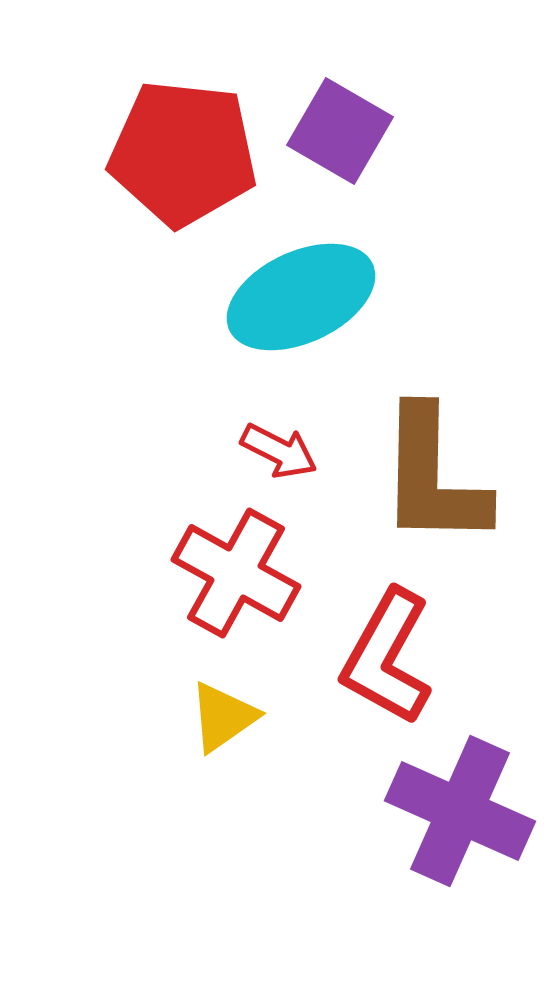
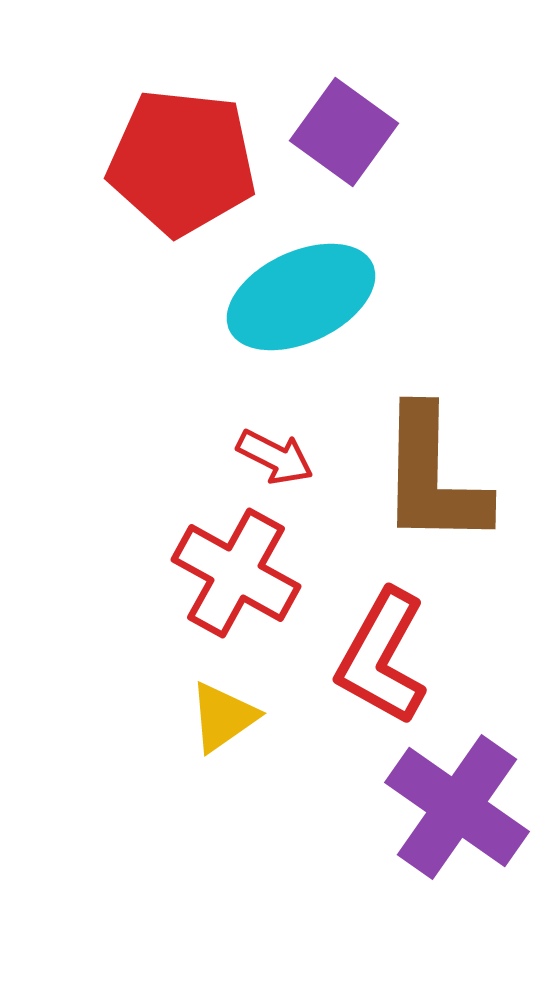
purple square: moved 4 px right, 1 px down; rotated 6 degrees clockwise
red pentagon: moved 1 px left, 9 px down
red arrow: moved 4 px left, 6 px down
red L-shape: moved 5 px left
purple cross: moved 3 px left, 4 px up; rotated 11 degrees clockwise
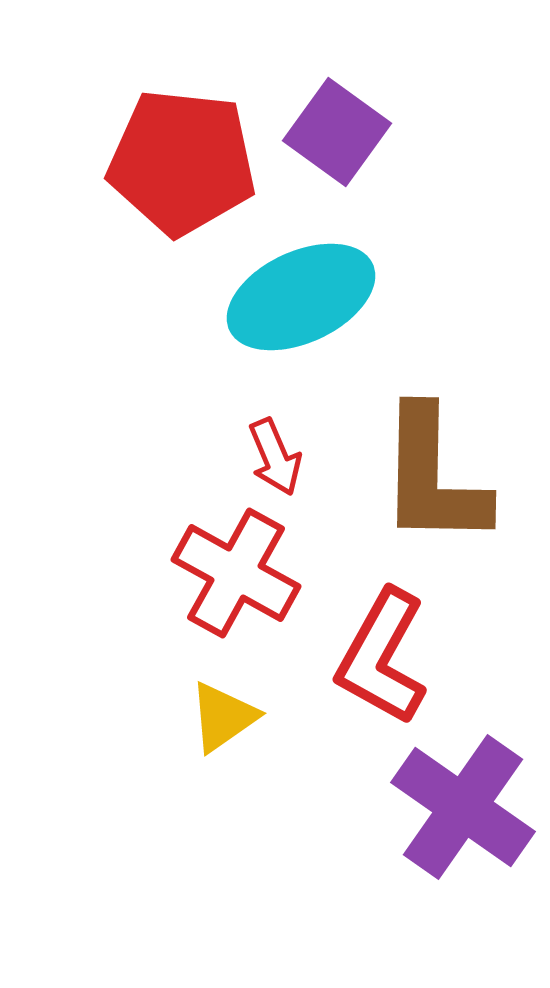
purple square: moved 7 px left
red arrow: rotated 40 degrees clockwise
purple cross: moved 6 px right
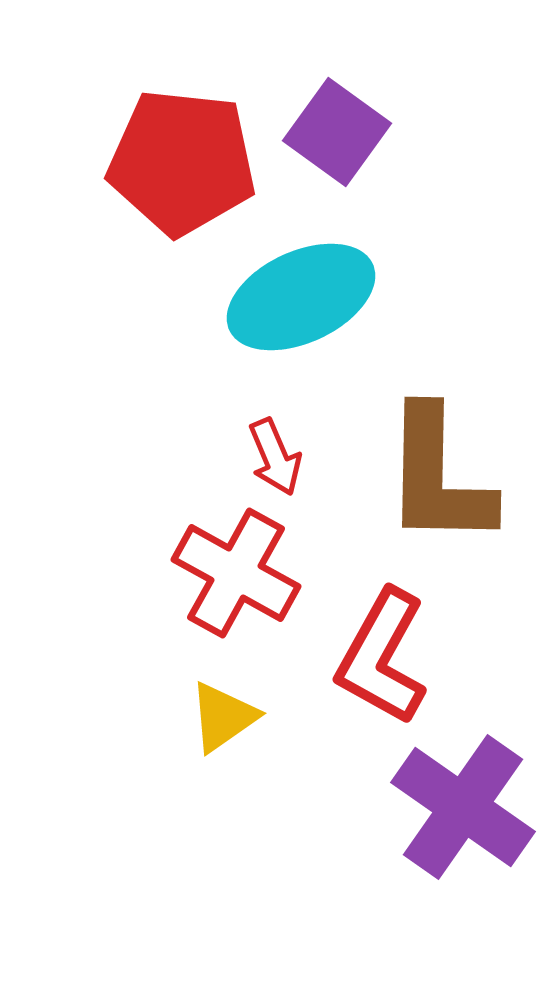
brown L-shape: moved 5 px right
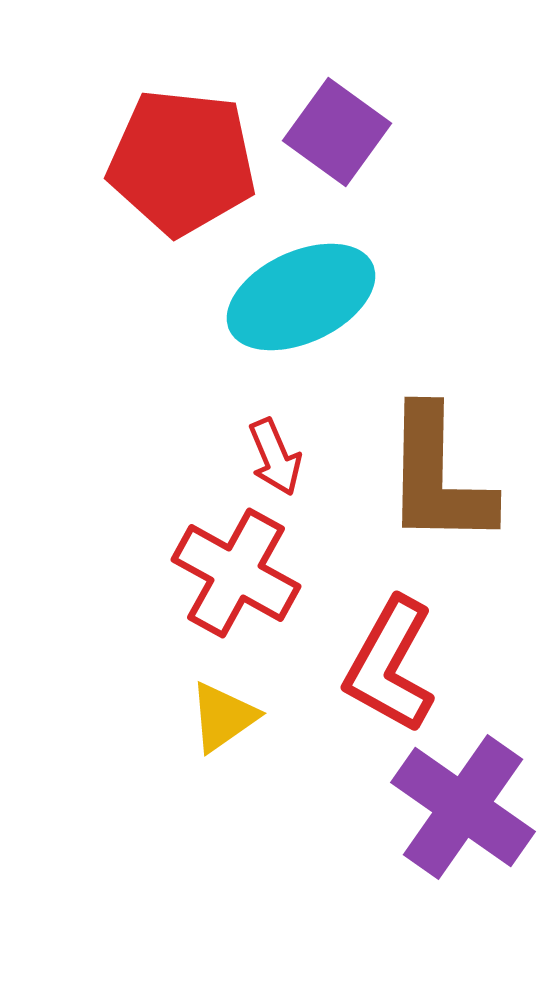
red L-shape: moved 8 px right, 8 px down
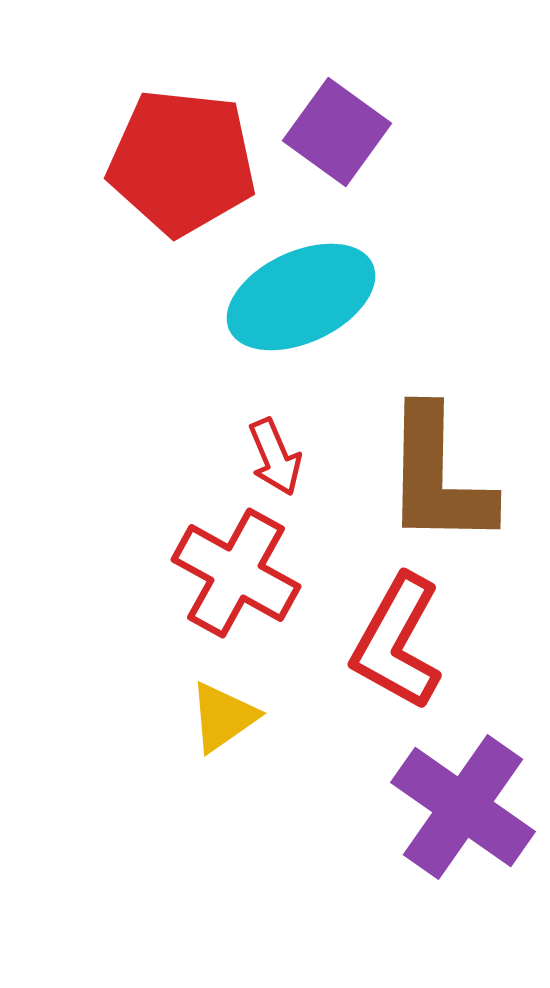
red L-shape: moved 7 px right, 23 px up
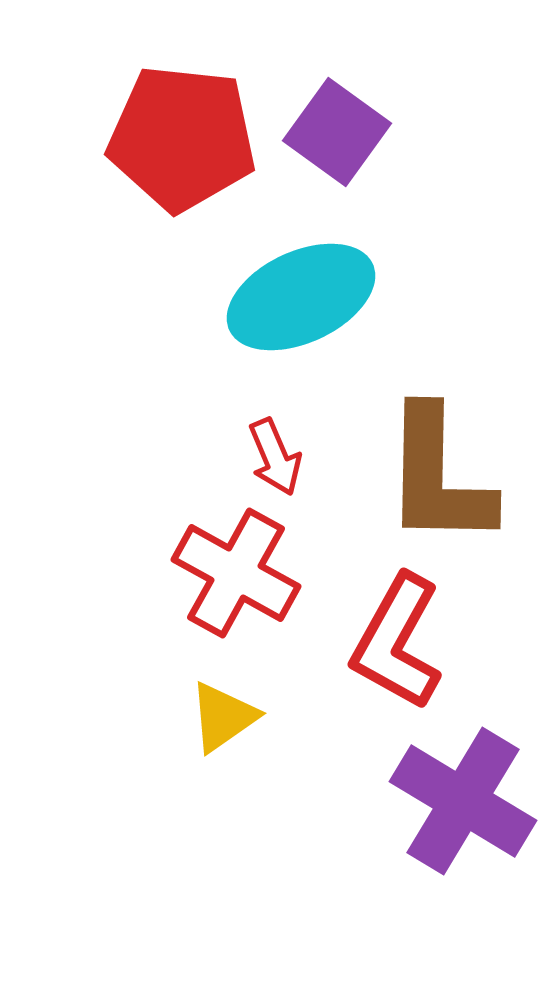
red pentagon: moved 24 px up
purple cross: moved 6 px up; rotated 4 degrees counterclockwise
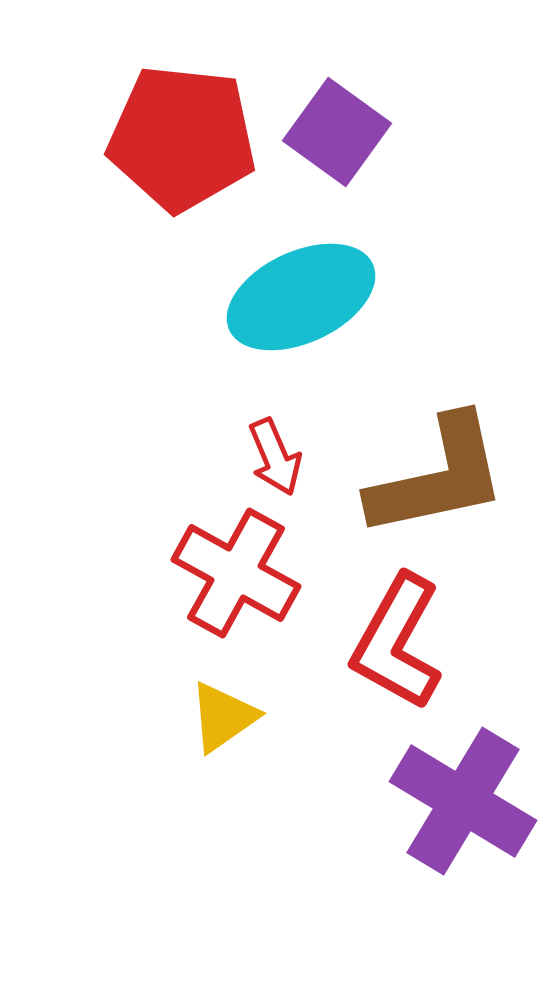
brown L-shape: rotated 103 degrees counterclockwise
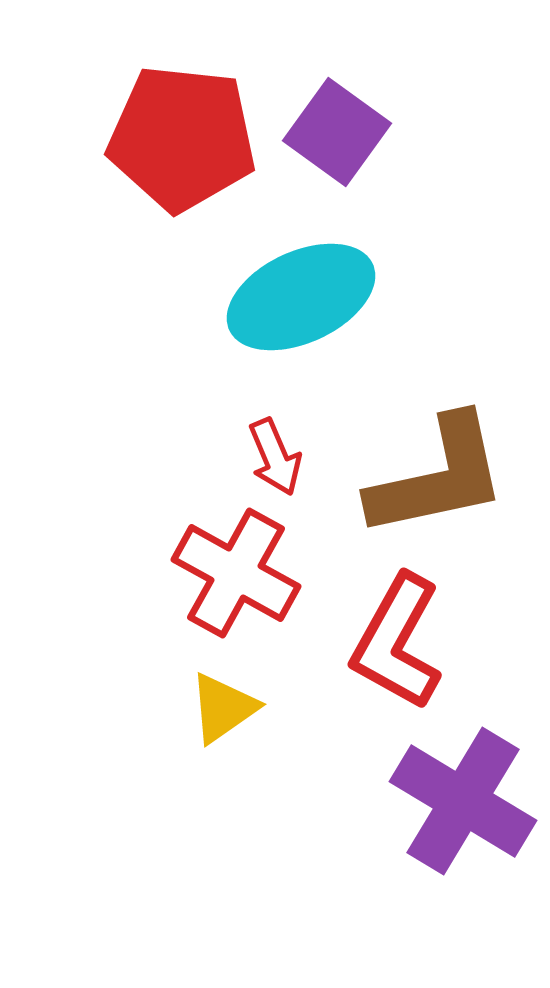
yellow triangle: moved 9 px up
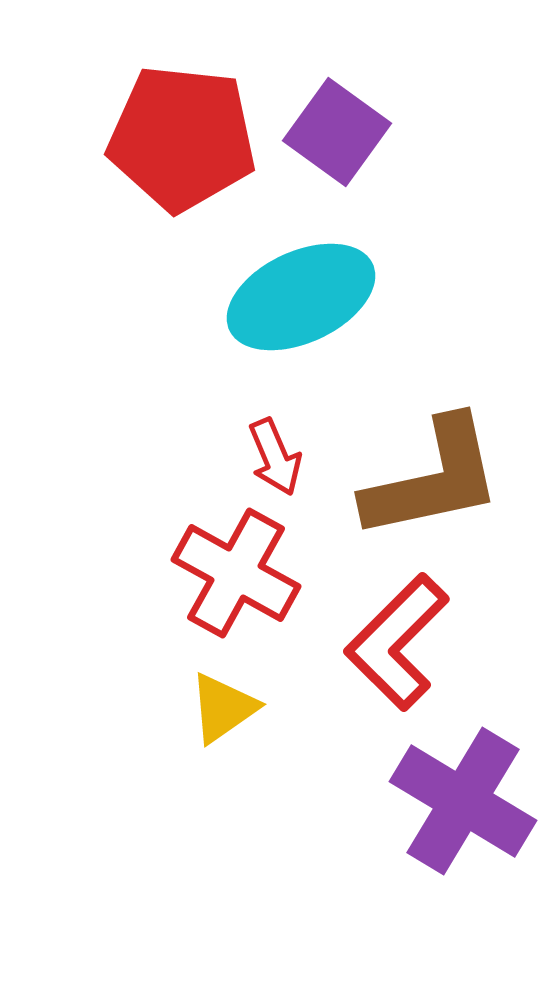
brown L-shape: moved 5 px left, 2 px down
red L-shape: rotated 16 degrees clockwise
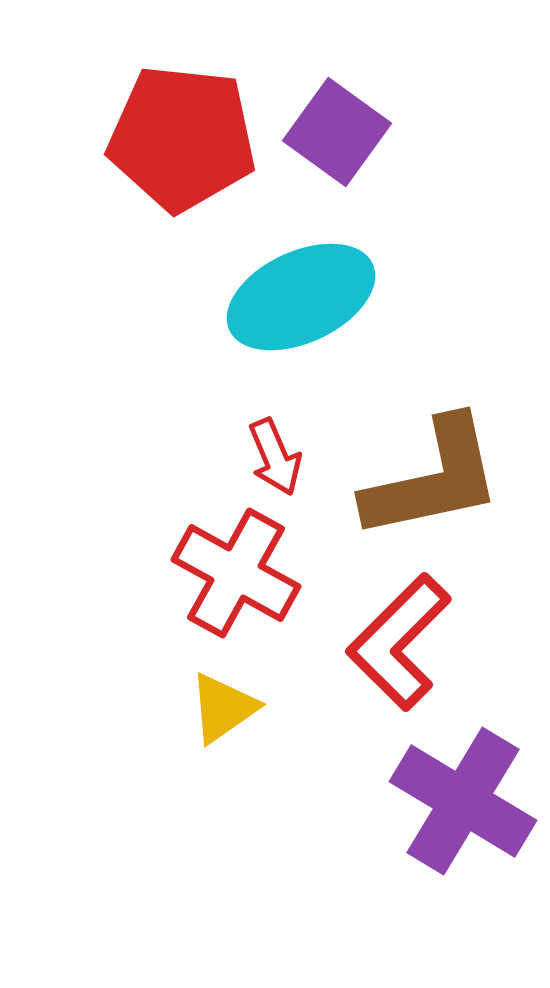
red L-shape: moved 2 px right
